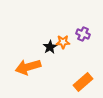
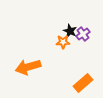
purple cross: rotated 32 degrees clockwise
black star: moved 20 px right, 16 px up; rotated 16 degrees counterclockwise
orange rectangle: moved 1 px down
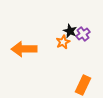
orange star: rotated 24 degrees counterclockwise
orange arrow: moved 4 px left, 18 px up; rotated 15 degrees clockwise
orange rectangle: moved 2 px down; rotated 24 degrees counterclockwise
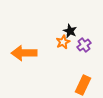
purple cross: moved 1 px right, 11 px down
orange arrow: moved 4 px down
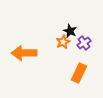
purple cross: moved 2 px up
orange rectangle: moved 4 px left, 12 px up
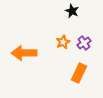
black star: moved 2 px right, 20 px up
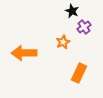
purple cross: moved 16 px up
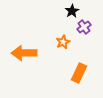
black star: rotated 16 degrees clockwise
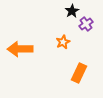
purple cross: moved 2 px right, 3 px up
orange arrow: moved 4 px left, 4 px up
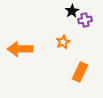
purple cross: moved 1 px left, 4 px up; rotated 24 degrees clockwise
orange rectangle: moved 1 px right, 1 px up
